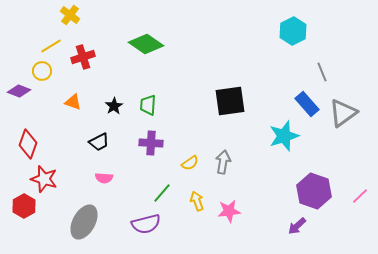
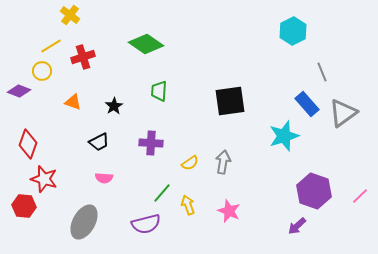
green trapezoid: moved 11 px right, 14 px up
yellow arrow: moved 9 px left, 4 px down
red hexagon: rotated 25 degrees counterclockwise
pink star: rotated 30 degrees clockwise
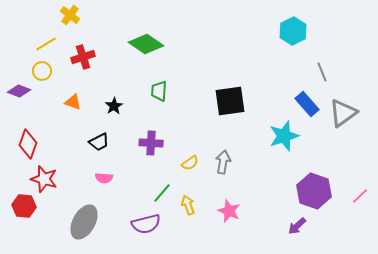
yellow line: moved 5 px left, 2 px up
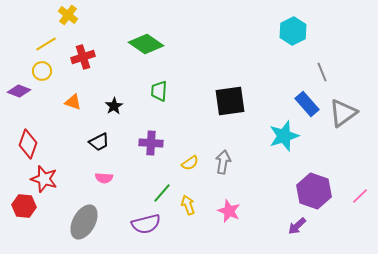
yellow cross: moved 2 px left
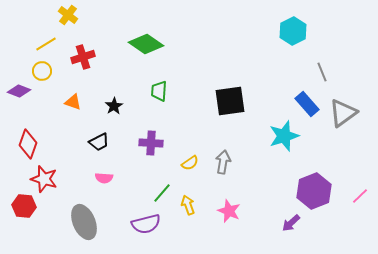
purple hexagon: rotated 20 degrees clockwise
gray ellipse: rotated 52 degrees counterclockwise
purple arrow: moved 6 px left, 3 px up
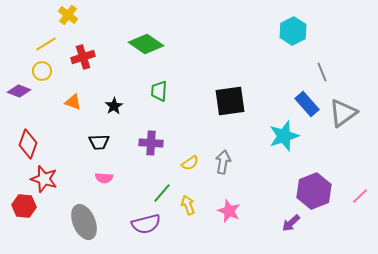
black trapezoid: rotated 25 degrees clockwise
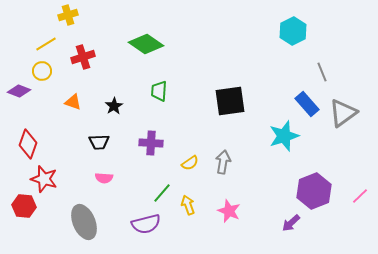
yellow cross: rotated 36 degrees clockwise
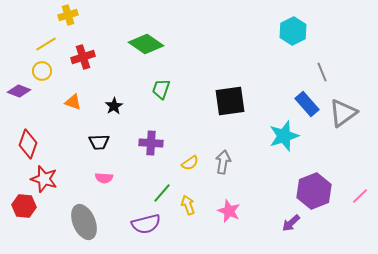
green trapezoid: moved 2 px right, 2 px up; rotated 15 degrees clockwise
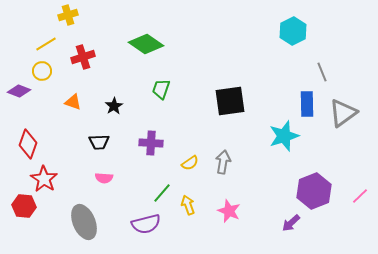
blue rectangle: rotated 40 degrees clockwise
red star: rotated 16 degrees clockwise
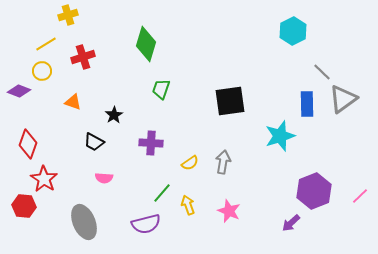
green diamond: rotated 72 degrees clockwise
gray line: rotated 24 degrees counterclockwise
black star: moved 9 px down
gray triangle: moved 14 px up
cyan star: moved 4 px left
black trapezoid: moved 5 px left; rotated 30 degrees clockwise
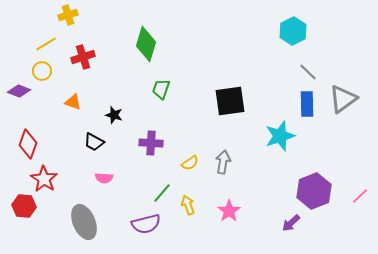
gray line: moved 14 px left
black star: rotated 24 degrees counterclockwise
pink star: rotated 15 degrees clockwise
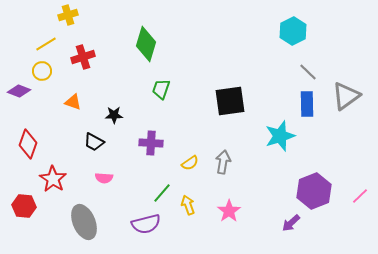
gray triangle: moved 3 px right, 3 px up
black star: rotated 18 degrees counterclockwise
red star: moved 9 px right
